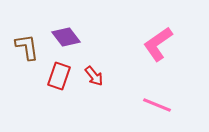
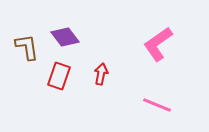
purple diamond: moved 1 px left
red arrow: moved 7 px right, 2 px up; rotated 130 degrees counterclockwise
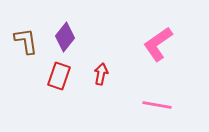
purple diamond: rotated 76 degrees clockwise
brown L-shape: moved 1 px left, 6 px up
pink line: rotated 12 degrees counterclockwise
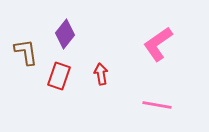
purple diamond: moved 3 px up
brown L-shape: moved 11 px down
red arrow: rotated 20 degrees counterclockwise
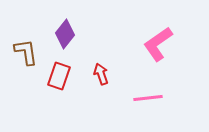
red arrow: rotated 10 degrees counterclockwise
pink line: moved 9 px left, 7 px up; rotated 16 degrees counterclockwise
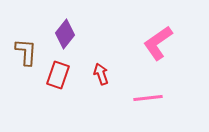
pink L-shape: moved 1 px up
brown L-shape: rotated 12 degrees clockwise
red rectangle: moved 1 px left, 1 px up
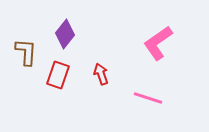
pink line: rotated 24 degrees clockwise
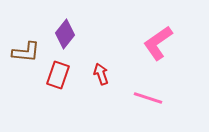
brown L-shape: rotated 92 degrees clockwise
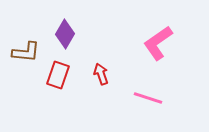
purple diamond: rotated 8 degrees counterclockwise
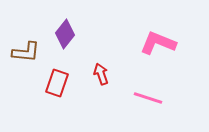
purple diamond: rotated 8 degrees clockwise
pink L-shape: rotated 57 degrees clockwise
red rectangle: moved 1 px left, 8 px down
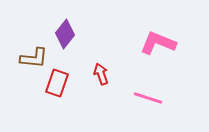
brown L-shape: moved 8 px right, 6 px down
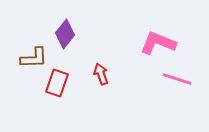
brown L-shape: rotated 8 degrees counterclockwise
pink line: moved 29 px right, 19 px up
